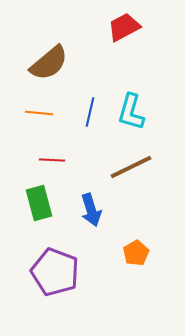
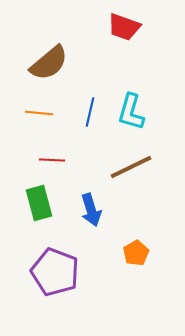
red trapezoid: rotated 132 degrees counterclockwise
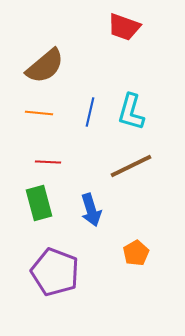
brown semicircle: moved 4 px left, 3 px down
red line: moved 4 px left, 2 px down
brown line: moved 1 px up
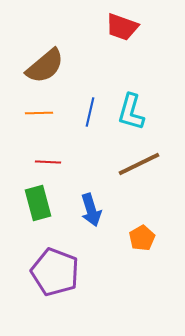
red trapezoid: moved 2 px left
orange line: rotated 8 degrees counterclockwise
brown line: moved 8 px right, 2 px up
green rectangle: moved 1 px left
orange pentagon: moved 6 px right, 15 px up
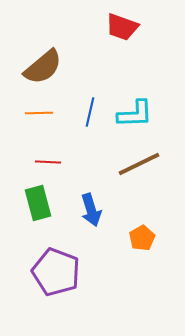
brown semicircle: moved 2 px left, 1 px down
cyan L-shape: moved 4 px right, 2 px down; rotated 108 degrees counterclockwise
purple pentagon: moved 1 px right
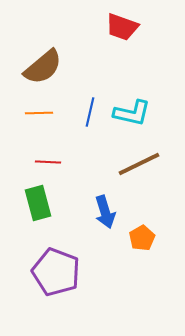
cyan L-shape: moved 3 px left, 1 px up; rotated 15 degrees clockwise
blue arrow: moved 14 px right, 2 px down
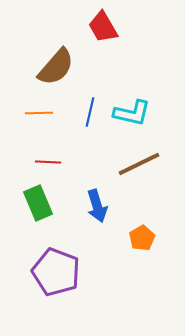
red trapezoid: moved 19 px left; rotated 40 degrees clockwise
brown semicircle: moved 13 px right; rotated 9 degrees counterclockwise
green rectangle: rotated 8 degrees counterclockwise
blue arrow: moved 8 px left, 6 px up
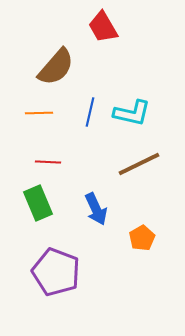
blue arrow: moved 1 px left, 3 px down; rotated 8 degrees counterclockwise
